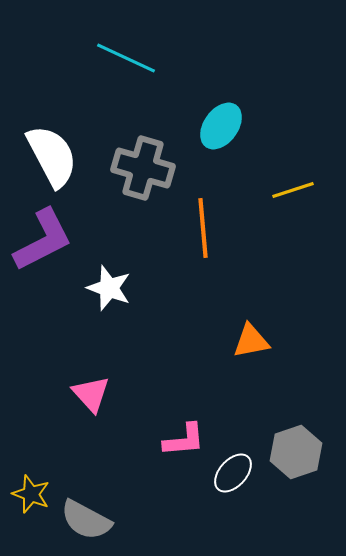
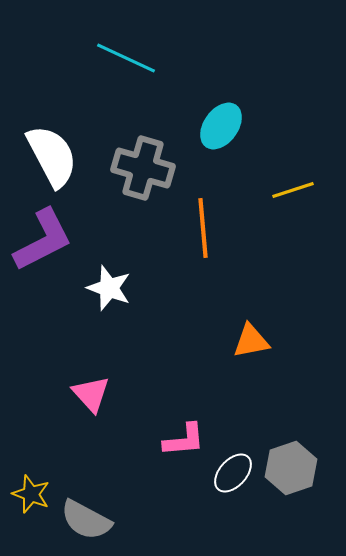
gray hexagon: moved 5 px left, 16 px down
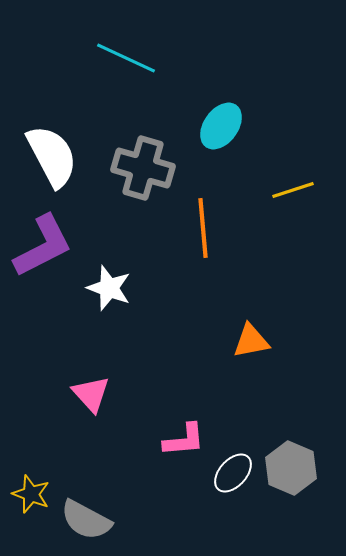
purple L-shape: moved 6 px down
gray hexagon: rotated 18 degrees counterclockwise
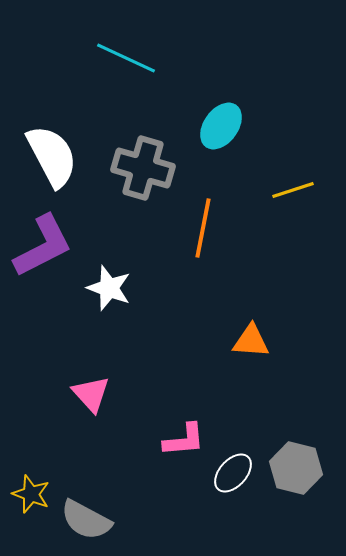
orange line: rotated 16 degrees clockwise
orange triangle: rotated 15 degrees clockwise
gray hexagon: moved 5 px right; rotated 9 degrees counterclockwise
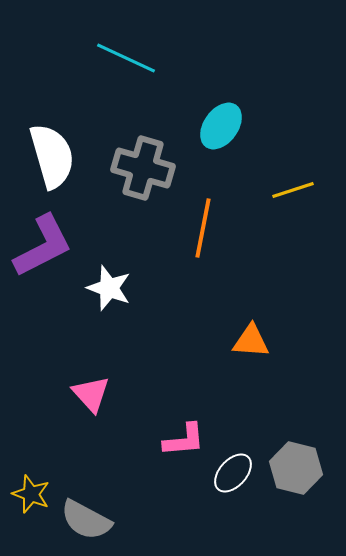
white semicircle: rotated 12 degrees clockwise
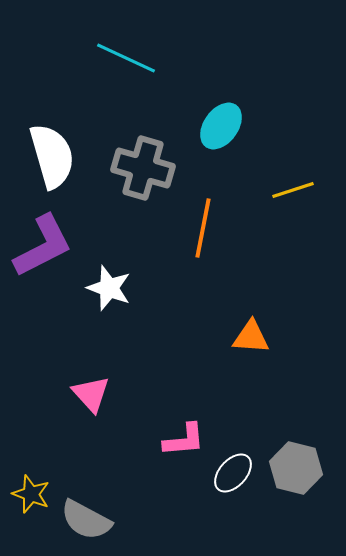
orange triangle: moved 4 px up
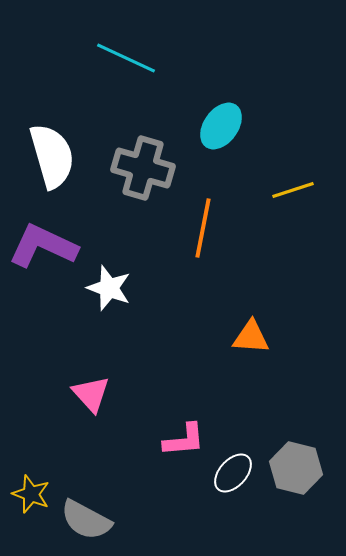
purple L-shape: rotated 128 degrees counterclockwise
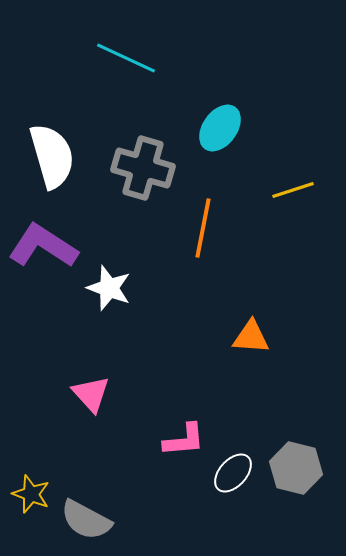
cyan ellipse: moved 1 px left, 2 px down
purple L-shape: rotated 8 degrees clockwise
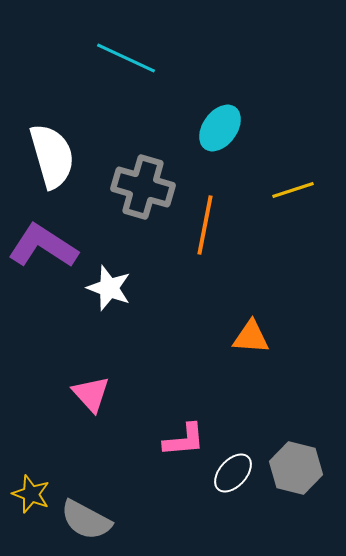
gray cross: moved 19 px down
orange line: moved 2 px right, 3 px up
